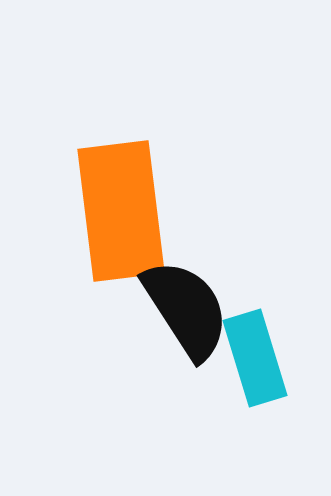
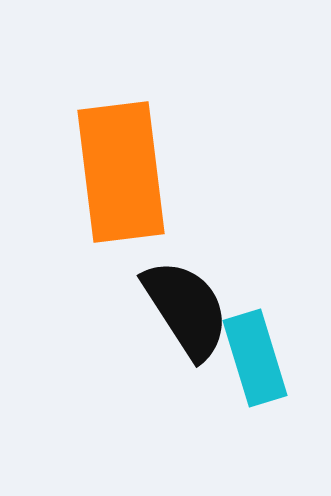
orange rectangle: moved 39 px up
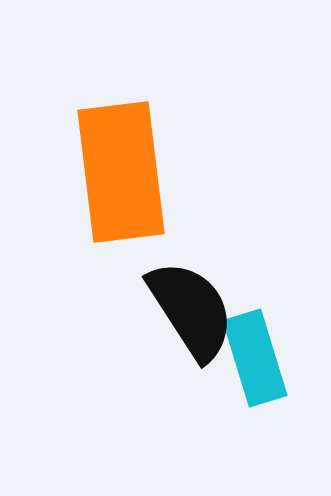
black semicircle: moved 5 px right, 1 px down
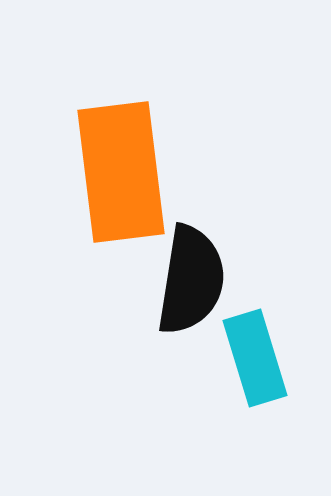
black semicircle: moved 30 px up; rotated 42 degrees clockwise
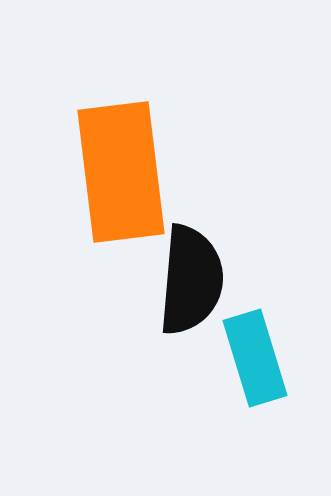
black semicircle: rotated 4 degrees counterclockwise
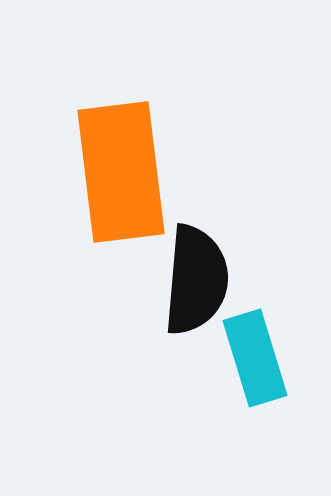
black semicircle: moved 5 px right
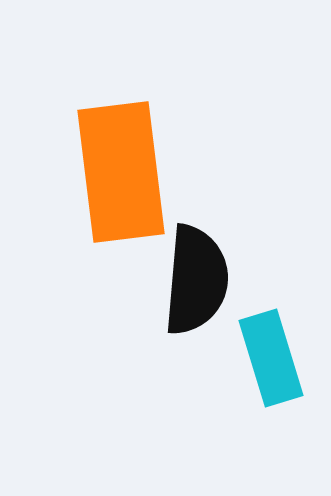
cyan rectangle: moved 16 px right
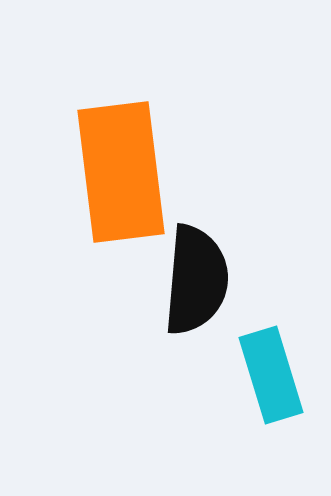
cyan rectangle: moved 17 px down
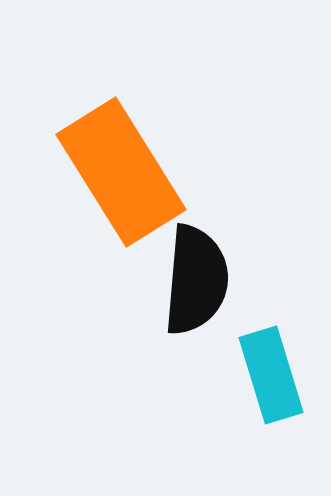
orange rectangle: rotated 25 degrees counterclockwise
